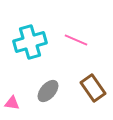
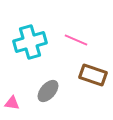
brown rectangle: moved 13 px up; rotated 36 degrees counterclockwise
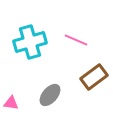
brown rectangle: moved 1 px right, 2 px down; rotated 56 degrees counterclockwise
gray ellipse: moved 2 px right, 4 px down
pink triangle: moved 1 px left
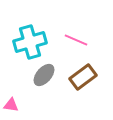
brown rectangle: moved 11 px left
gray ellipse: moved 6 px left, 20 px up
pink triangle: moved 2 px down
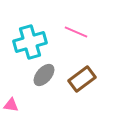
pink line: moved 8 px up
brown rectangle: moved 1 px left, 2 px down
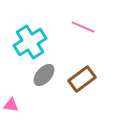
pink line: moved 7 px right, 5 px up
cyan cross: rotated 16 degrees counterclockwise
